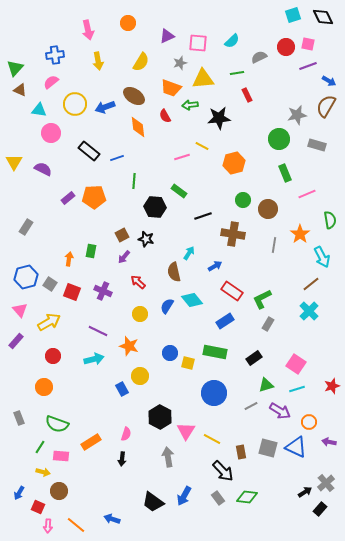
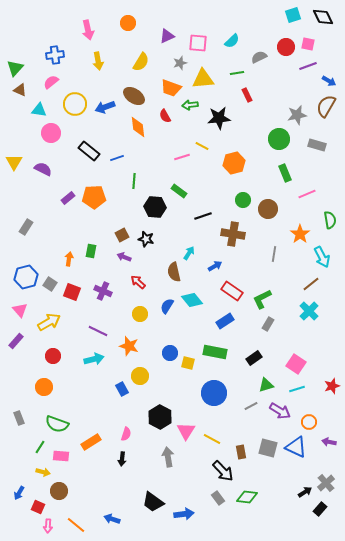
gray line at (274, 245): moved 9 px down
purple arrow at (124, 257): rotated 72 degrees clockwise
blue arrow at (184, 496): moved 18 px down; rotated 126 degrees counterclockwise
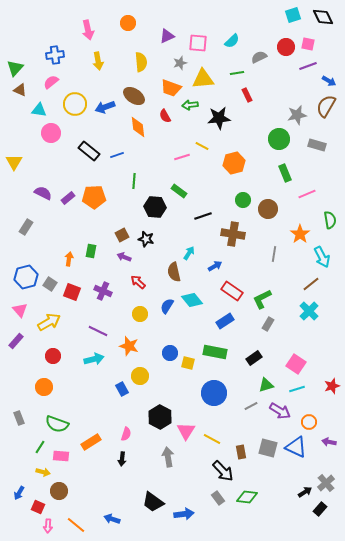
yellow semicircle at (141, 62): rotated 36 degrees counterclockwise
blue line at (117, 158): moved 3 px up
purple semicircle at (43, 169): moved 24 px down
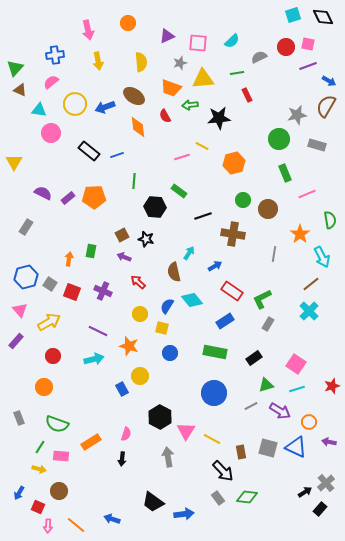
yellow square at (188, 363): moved 26 px left, 35 px up
yellow arrow at (43, 472): moved 4 px left, 3 px up
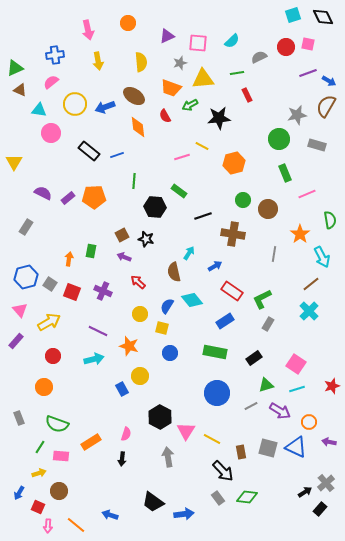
purple line at (308, 66): moved 7 px down
green triangle at (15, 68): rotated 24 degrees clockwise
green arrow at (190, 105): rotated 21 degrees counterclockwise
blue circle at (214, 393): moved 3 px right
yellow arrow at (39, 469): moved 4 px down; rotated 32 degrees counterclockwise
blue arrow at (112, 519): moved 2 px left, 4 px up
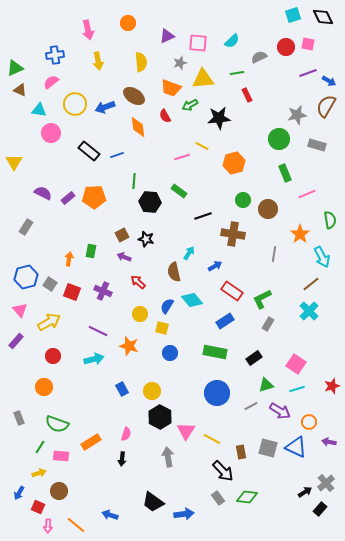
black hexagon at (155, 207): moved 5 px left, 5 px up
yellow circle at (140, 376): moved 12 px right, 15 px down
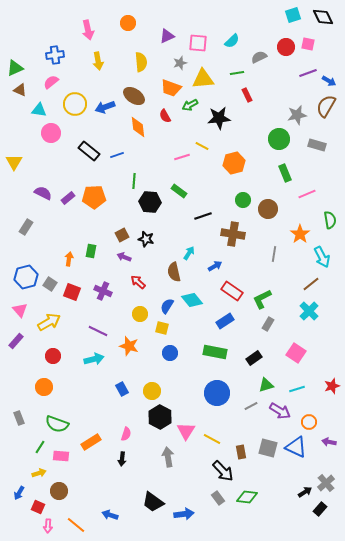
pink square at (296, 364): moved 11 px up
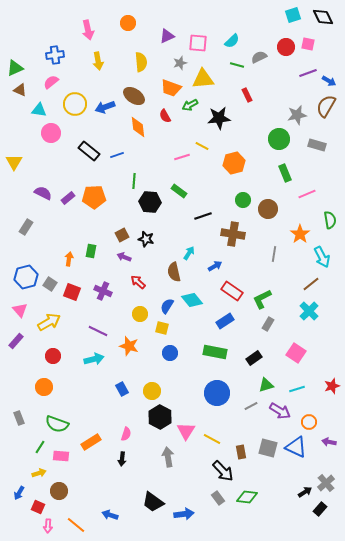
green line at (237, 73): moved 8 px up; rotated 24 degrees clockwise
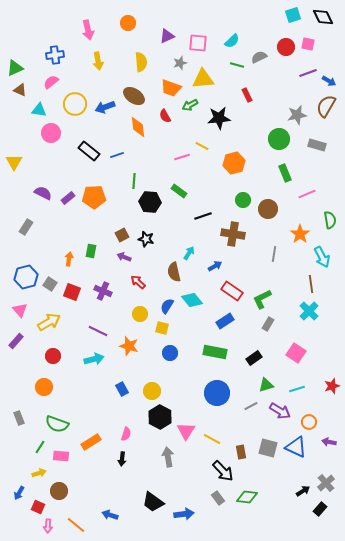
brown line at (311, 284): rotated 60 degrees counterclockwise
black arrow at (305, 492): moved 2 px left, 1 px up
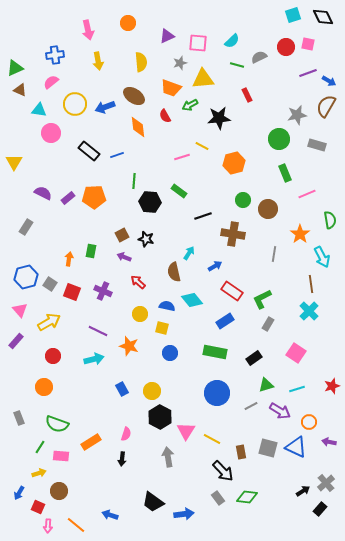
blue semicircle at (167, 306): rotated 70 degrees clockwise
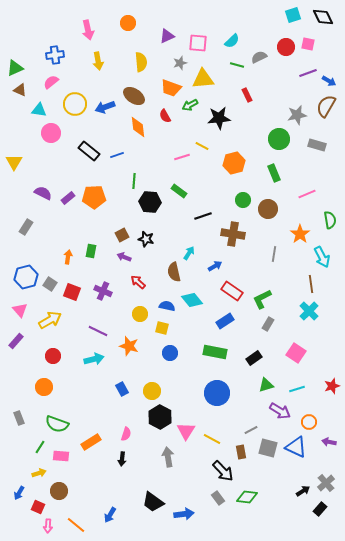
green rectangle at (285, 173): moved 11 px left
orange arrow at (69, 259): moved 1 px left, 2 px up
yellow arrow at (49, 322): moved 1 px right, 2 px up
gray line at (251, 406): moved 24 px down
blue arrow at (110, 515): rotated 77 degrees counterclockwise
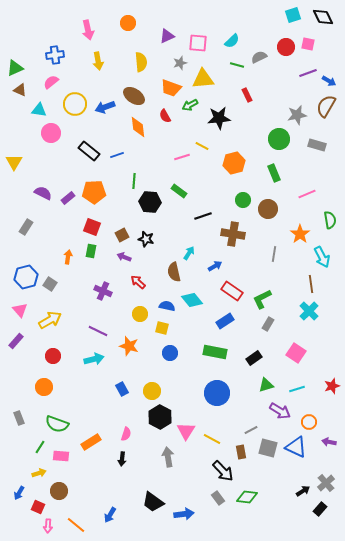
orange pentagon at (94, 197): moved 5 px up
red square at (72, 292): moved 20 px right, 65 px up
